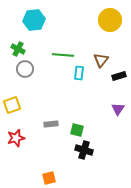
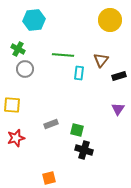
yellow square: rotated 24 degrees clockwise
gray rectangle: rotated 16 degrees counterclockwise
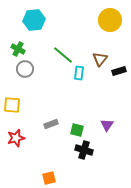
green line: rotated 35 degrees clockwise
brown triangle: moved 1 px left, 1 px up
black rectangle: moved 5 px up
purple triangle: moved 11 px left, 16 px down
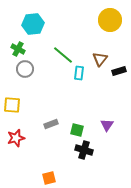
cyan hexagon: moved 1 px left, 4 px down
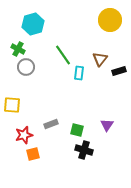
cyan hexagon: rotated 10 degrees counterclockwise
green line: rotated 15 degrees clockwise
gray circle: moved 1 px right, 2 px up
red star: moved 8 px right, 3 px up
orange square: moved 16 px left, 24 px up
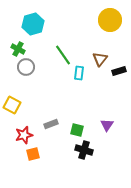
yellow square: rotated 24 degrees clockwise
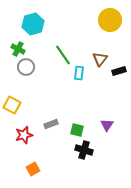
orange square: moved 15 px down; rotated 16 degrees counterclockwise
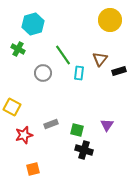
gray circle: moved 17 px right, 6 px down
yellow square: moved 2 px down
orange square: rotated 16 degrees clockwise
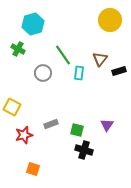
orange square: rotated 32 degrees clockwise
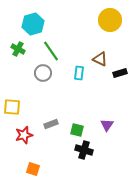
green line: moved 12 px left, 4 px up
brown triangle: rotated 42 degrees counterclockwise
black rectangle: moved 1 px right, 2 px down
yellow square: rotated 24 degrees counterclockwise
